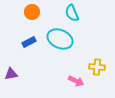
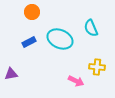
cyan semicircle: moved 19 px right, 15 px down
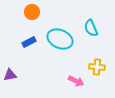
purple triangle: moved 1 px left, 1 px down
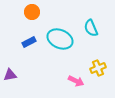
yellow cross: moved 1 px right, 1 px down; rotated 28 degrees counterclockwise
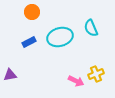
cyan ellipse: moved 2 px up; rotated 40 degrees counterclockwise
yellow cross: moved 2 px left, 6 px down
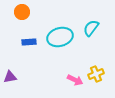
orange circle: moved 10 px left
cyan semicircle: rotated 60 degrees clockwise
blue rectangle: rotated 24 degrees clockwise
purple triangle: moved 2 px down
pink arrow: moved 1 px left, 1 px up
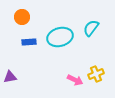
orange circle: moved 5 px down
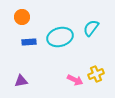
purple triangle: moved 11 px right, 4 px down
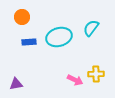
cyan ellipse: moved 1 px left
yellow cross: rotated 21 degrees clockwise
purple triangle: moved 5 px left, 3 px down
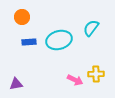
cyan ellipse: moved 3 px down
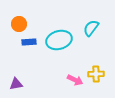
orange circle: moved 3 px left, 7 px down
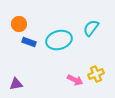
blue rectangle: rotated 24 degrees clockwise
yellow cross: rotated 21 degrees counterclockwise
